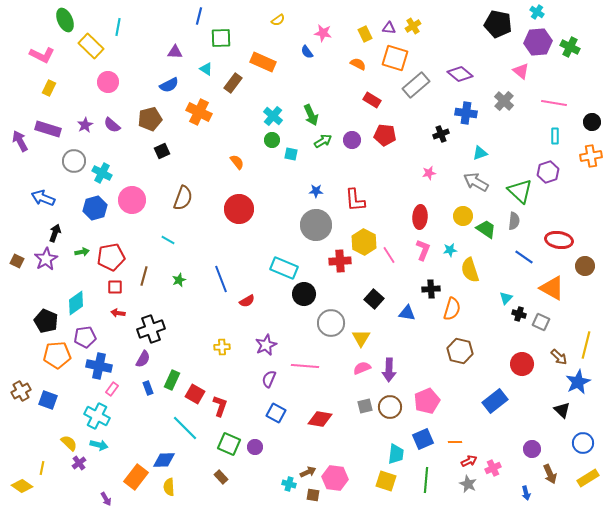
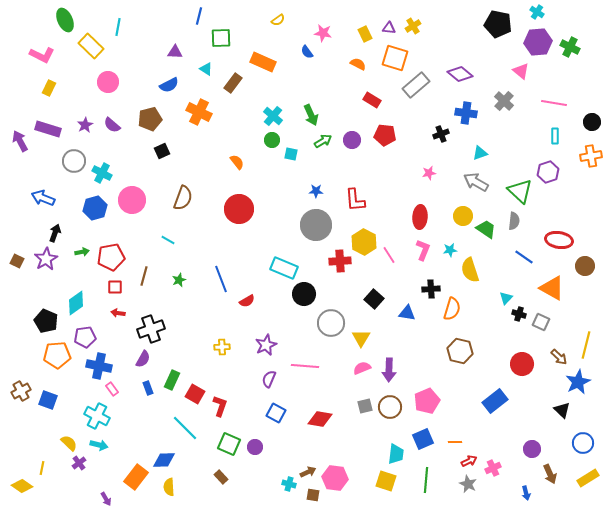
pink rectangle at (112, 389): rotated 72 degrees counterclockwise
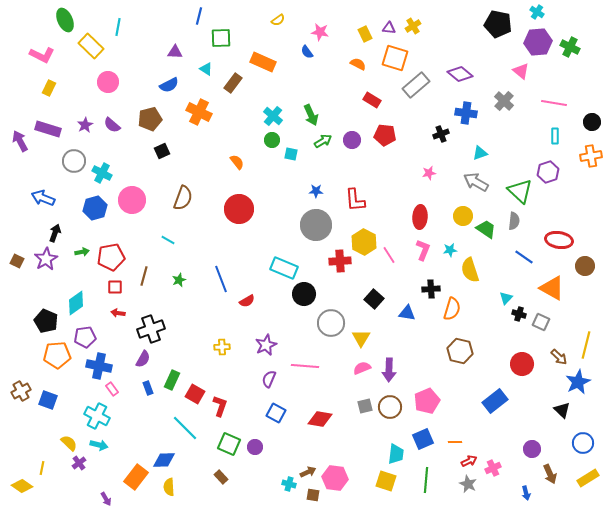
pink star at (323, 33): moved 3 px left, 1 px up
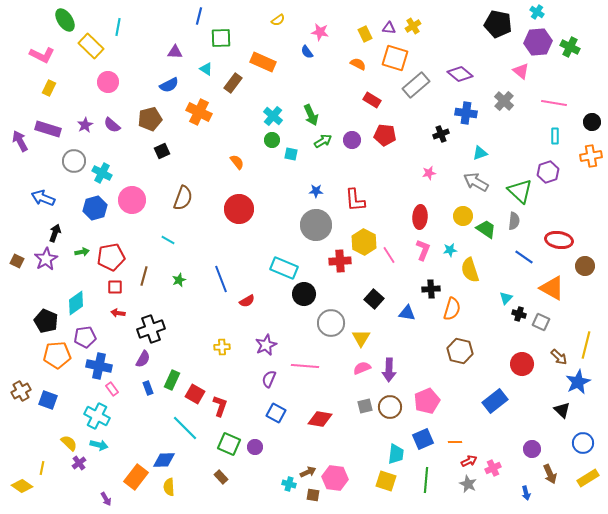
green ellipse at (65, 20): rotated 10 degrees counterclockwise
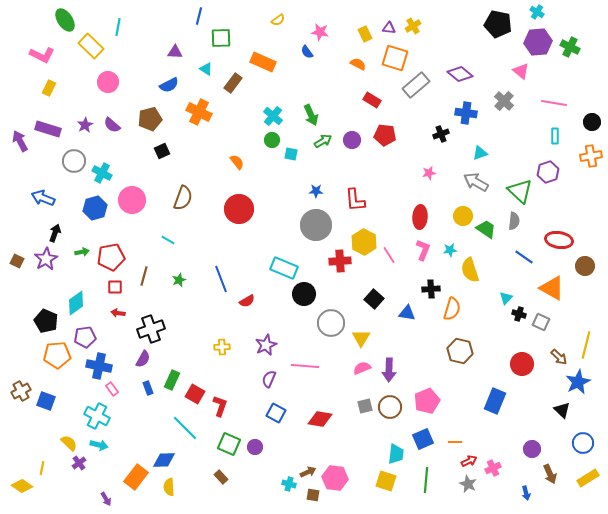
blue square at (48, 400): moved 2 px left, 1 px down
blue rectangle at (495, 401): rotated 30 degrees counterclockwise
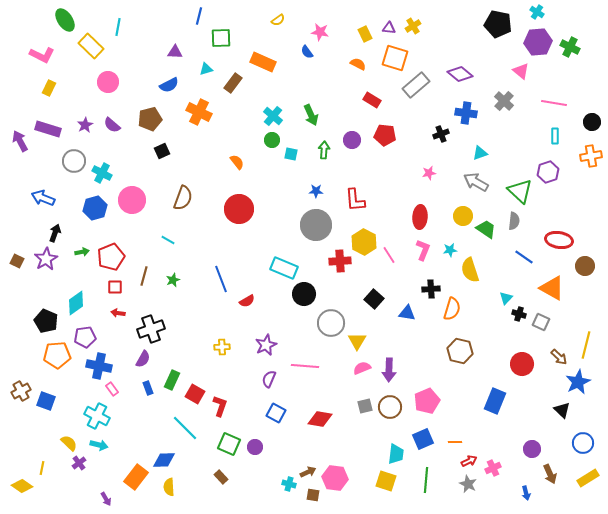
cyan triangle at (206, 69): rotated 48 degrees counterclockwise
green arrow at (323, 141): moved 1 px right, 9 px down; rotated 54 degrees counterclockwise
red pentagon at (111, 257): rotated 12 degrees counterclockwise
green star at (179, 280): moved 6 px left
yellow triangle at (361, 338): moved 4 px left, 3 px down
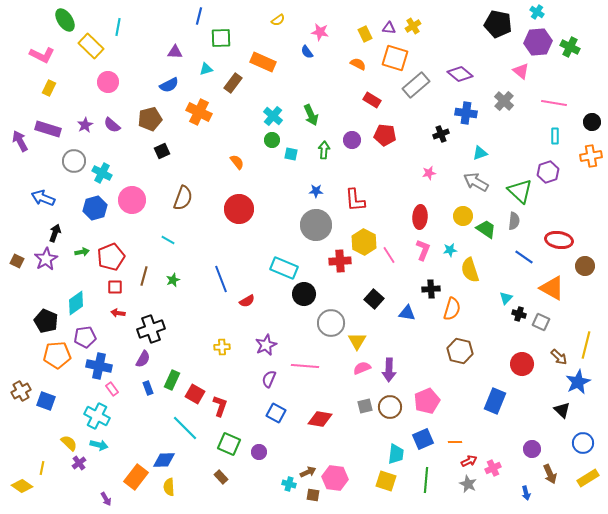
purple circle at (255, 447): moved 4 px right, 5 px down
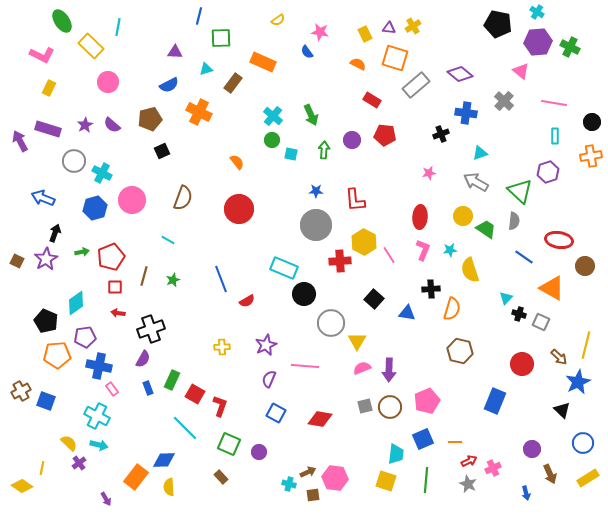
green ellipse at (65, 20): moved 3 px left, 1 px down
brown square at (313, 495): rotated 16 degrees counterclockwise
